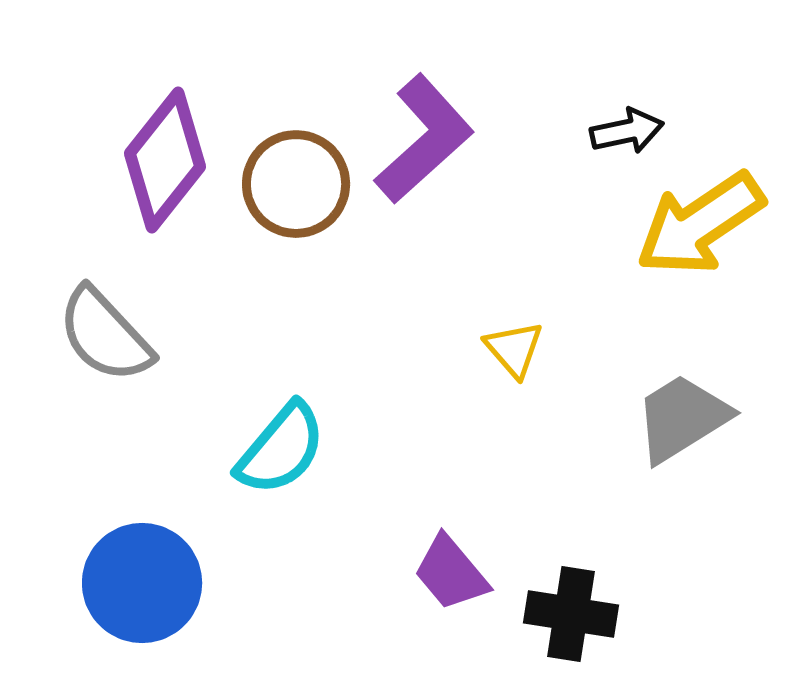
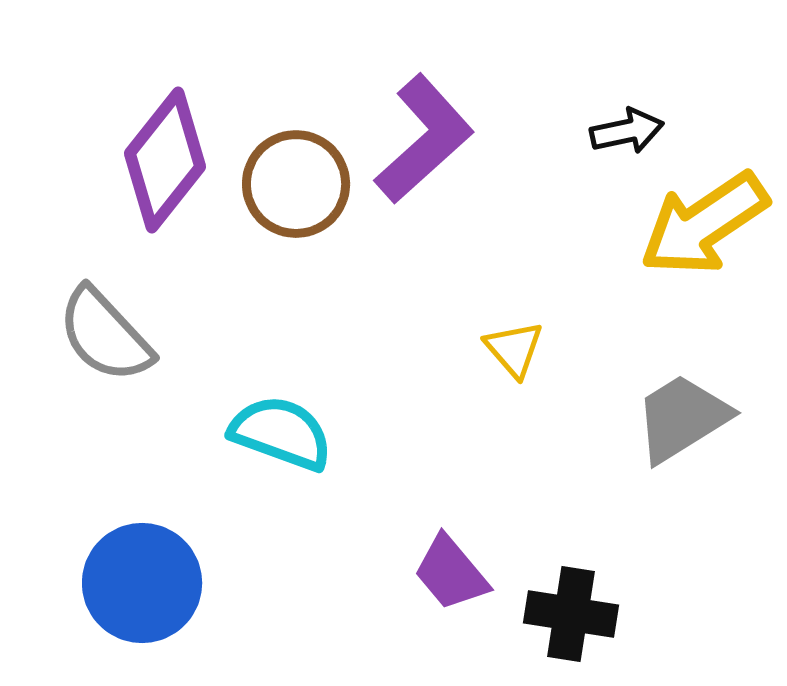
yellow arrow: moved 4 px right
cyan semicircle: moved 16 px up; rotated 110 degrees counterclockwise
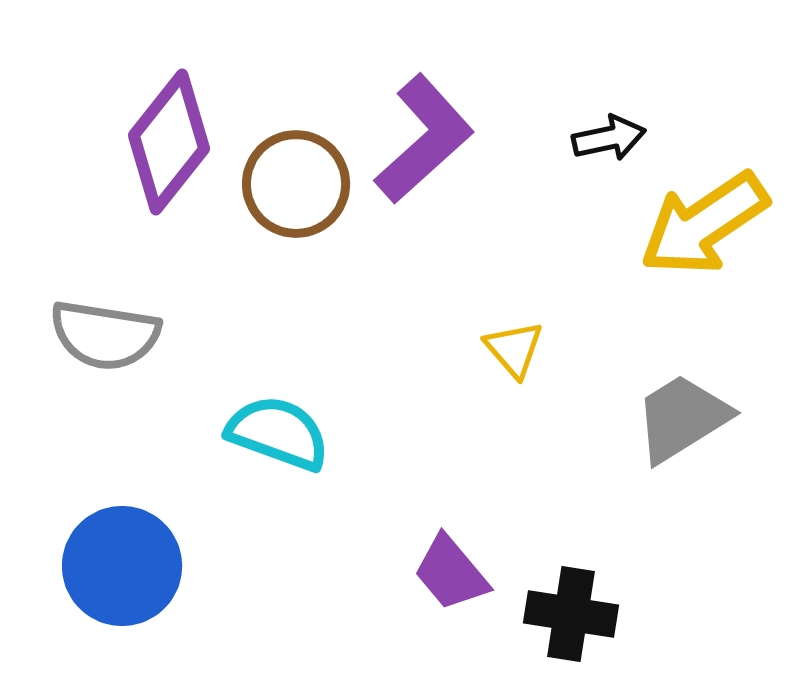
black arrow: moved 18 px left, 7 px down
purple diamond: moved 4 px right, 18 px up
gray semicircle: rotated 38 degrees counterclockwise
cyan semicircle: moved 3 px left
blue circle: moved 20 px left, 17 px up
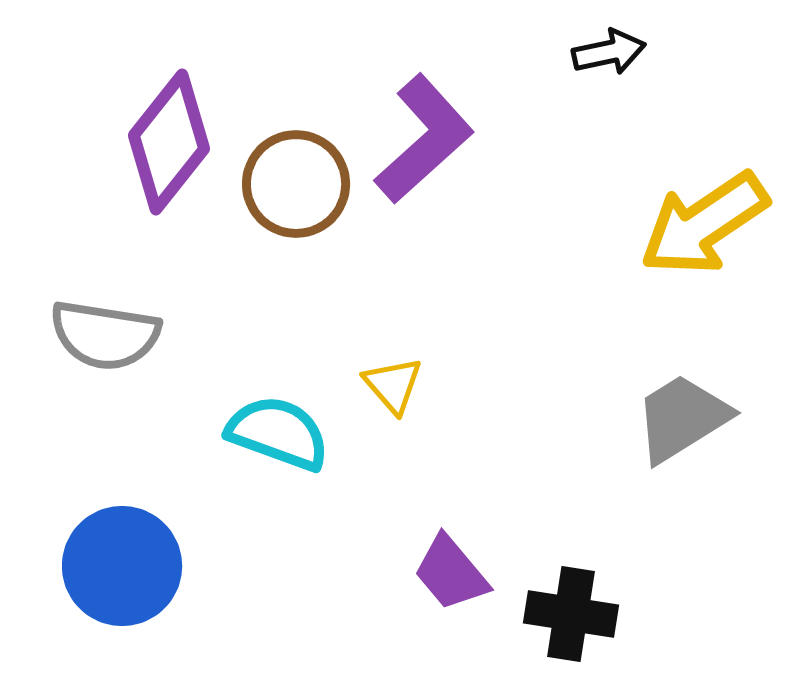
black arrow: moved 86 px up
yellow triangle: moved 121 px left, 36 px down
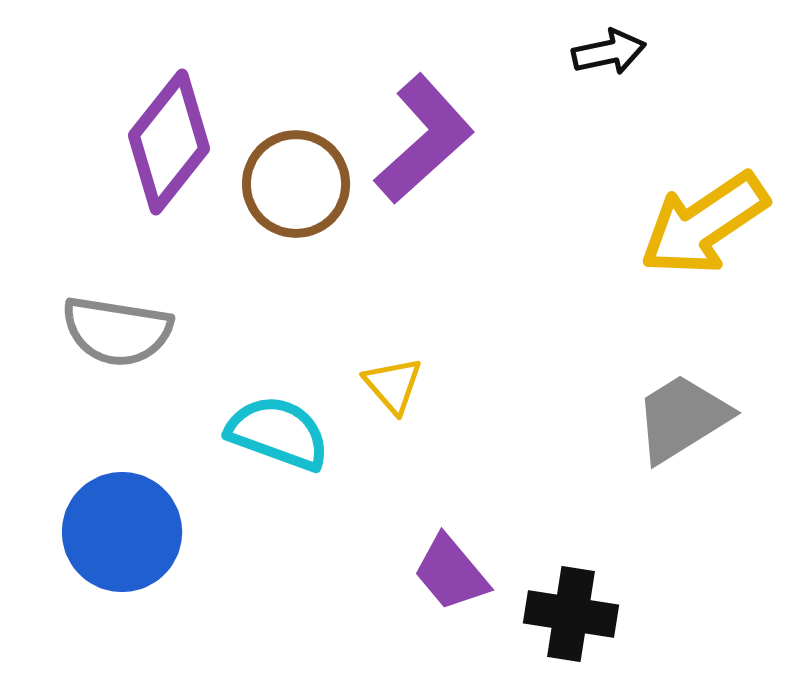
gray semicircle: moved 12 px right, 4 px up
blue circle: moved 34 px up
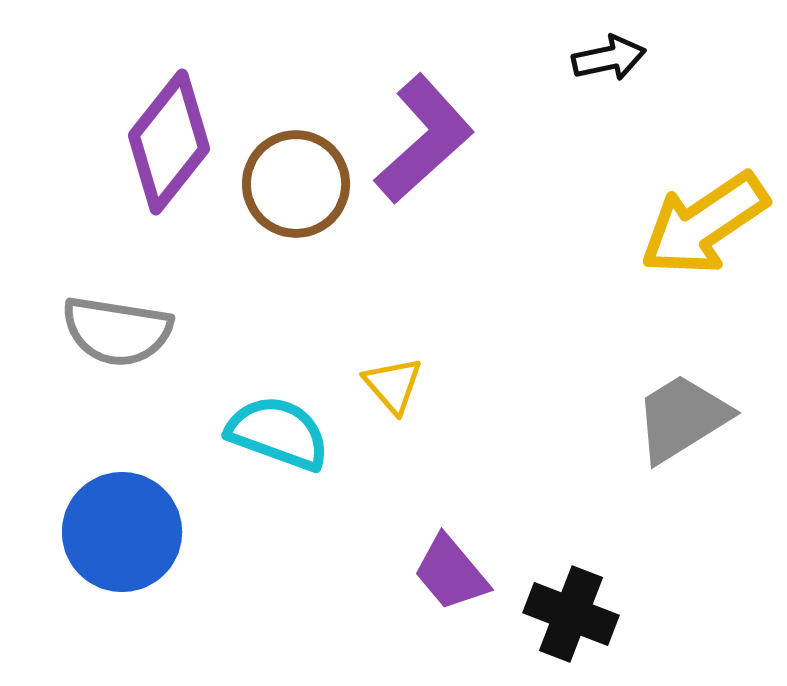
black arrow: moved 6 px down
black cross: rotated 12 degrees clockwise
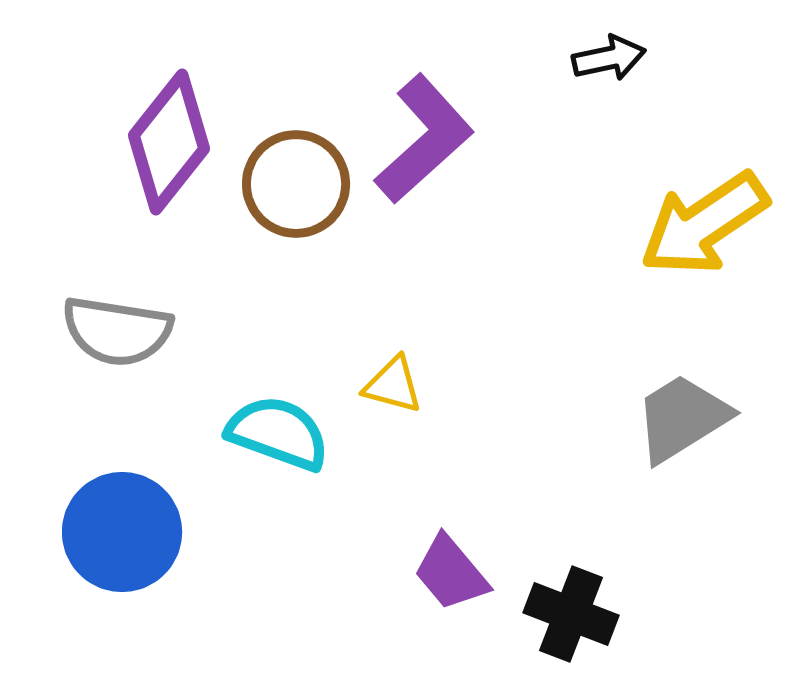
yellow triangle: rotated 34 degrees counterclockwise
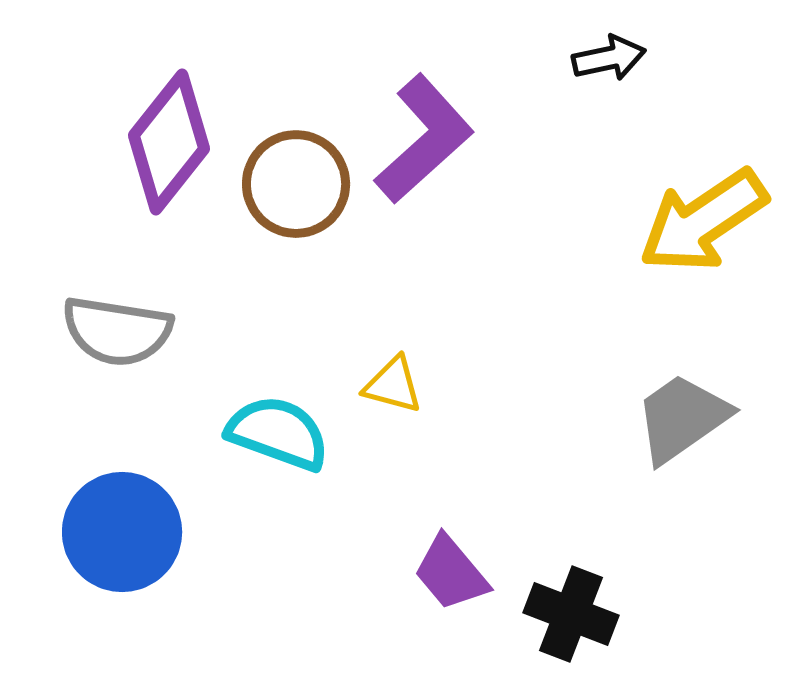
yellow arrow: moved 1 px left, 3 px up
gray trapezoid: rotated 3 degrees counterclockwise
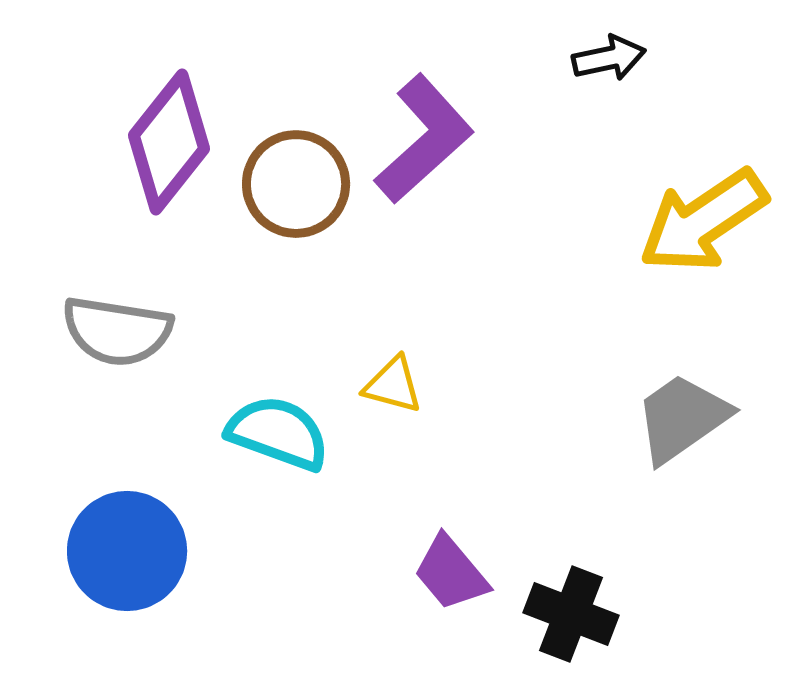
blue circle: moved 5 px right, 19 px down
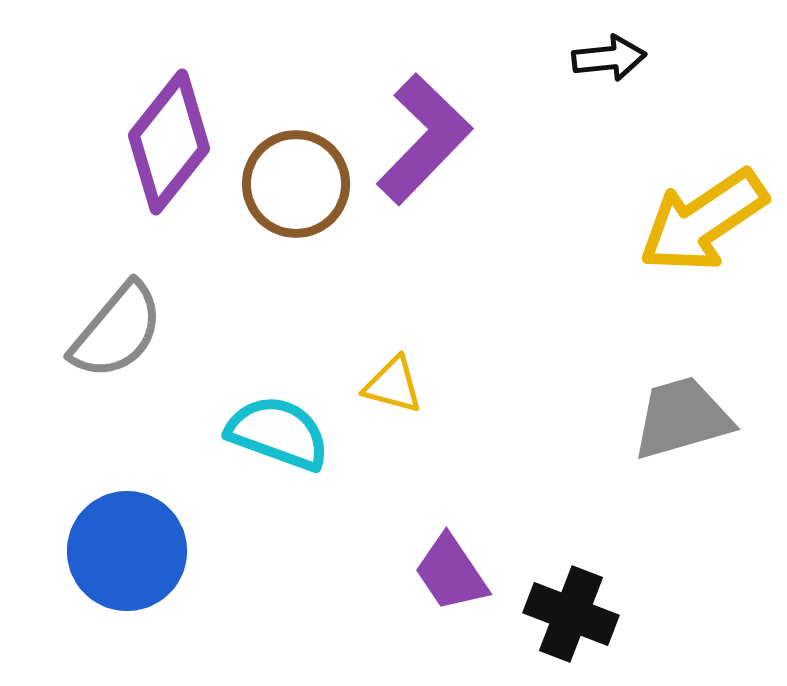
black arrow: rotated 6 degrees clockwise
purple L-shape: rotated 4 degrees counterclockwise
gray semicircle: rotated 59 degrees counterclockwise
gray trapezoid: rotated 19 degrees clockwise
purple trapezoid: rotated 6 degrees clockwise
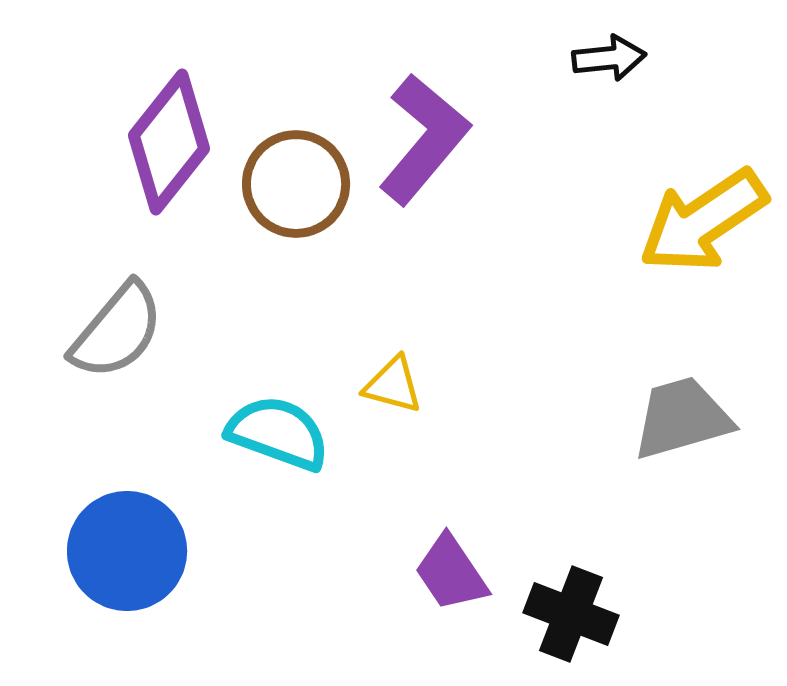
purple L-shape: rotated 4 degrees counterclockwise
